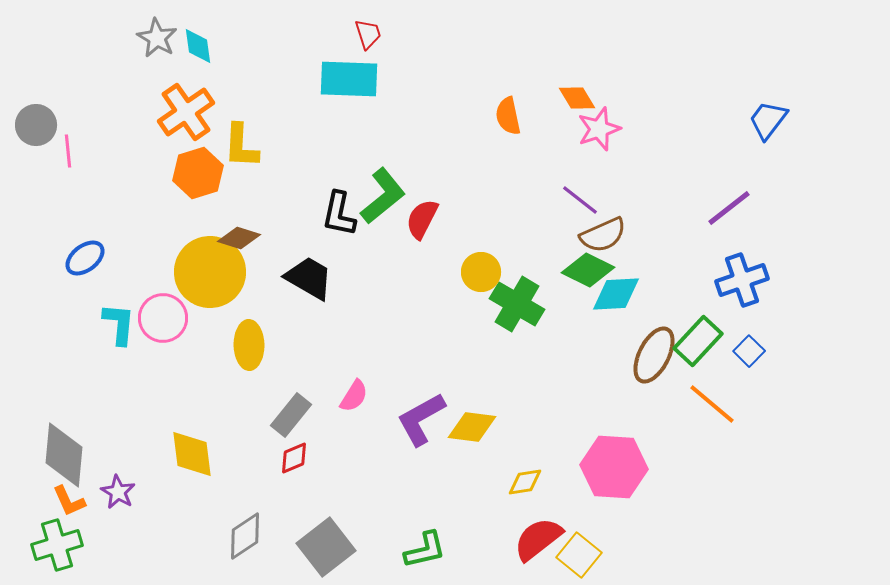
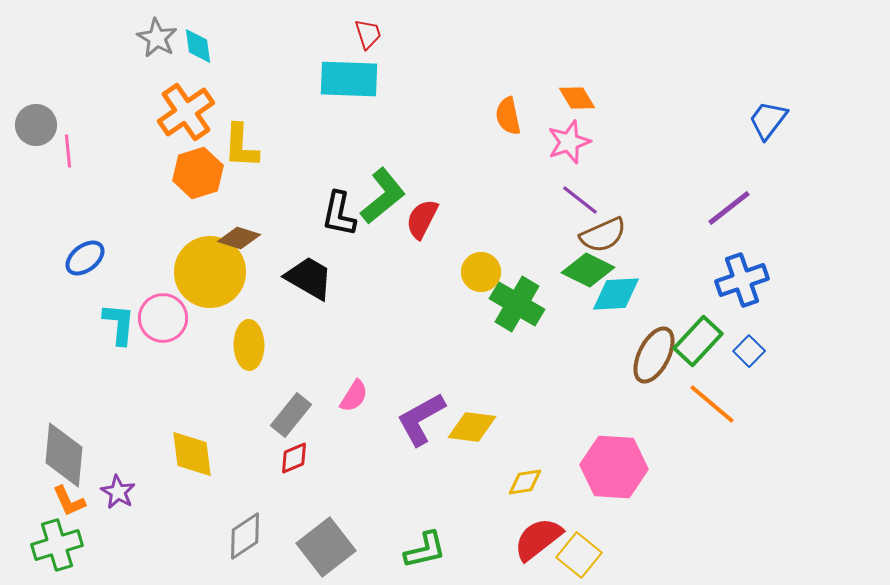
pink star at (599, 129): moved 30 px left, 13 px down
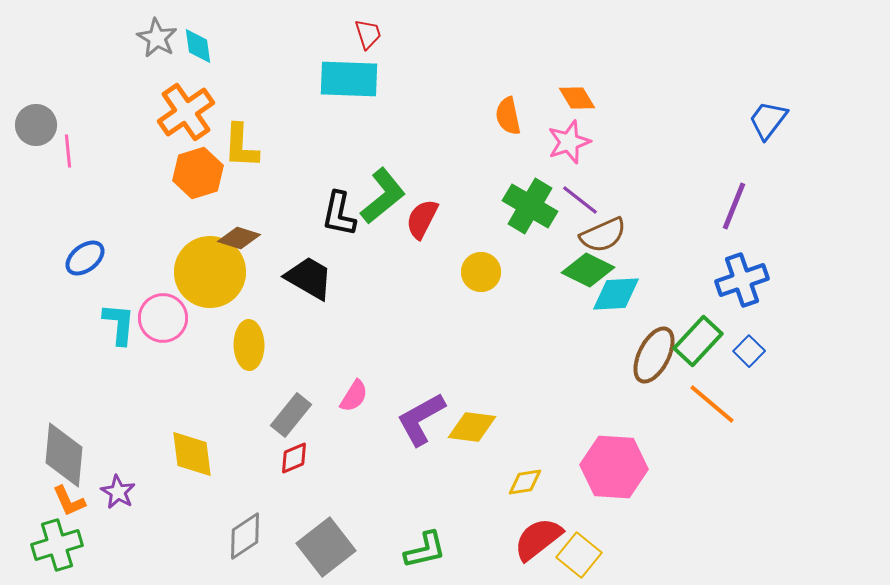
purple line at (729, 208): moved 5 px right, 2 px up; rotated 30 degrees counterclockwise
green cross at (517, 304): moved 13 px right, 98 px up
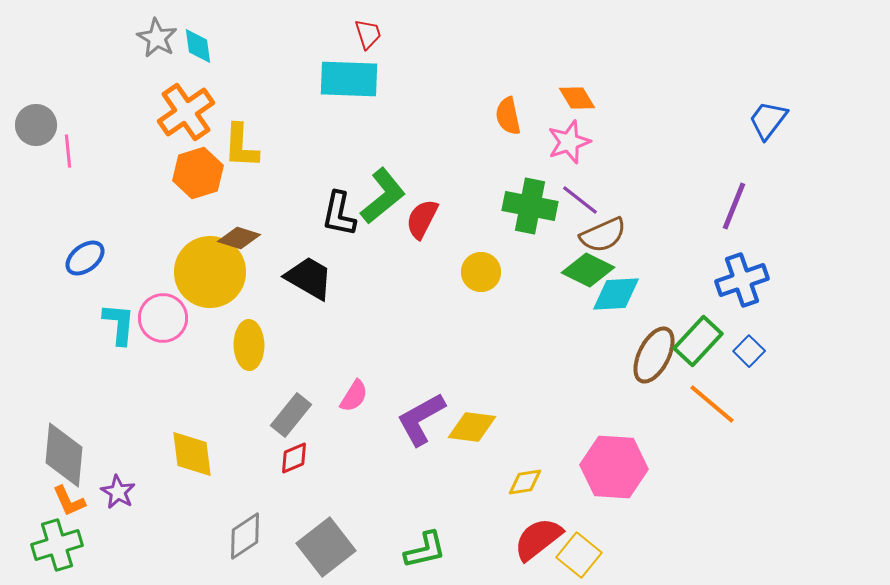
green cross at (530, 206): rotated 20 degrees counterclockwise
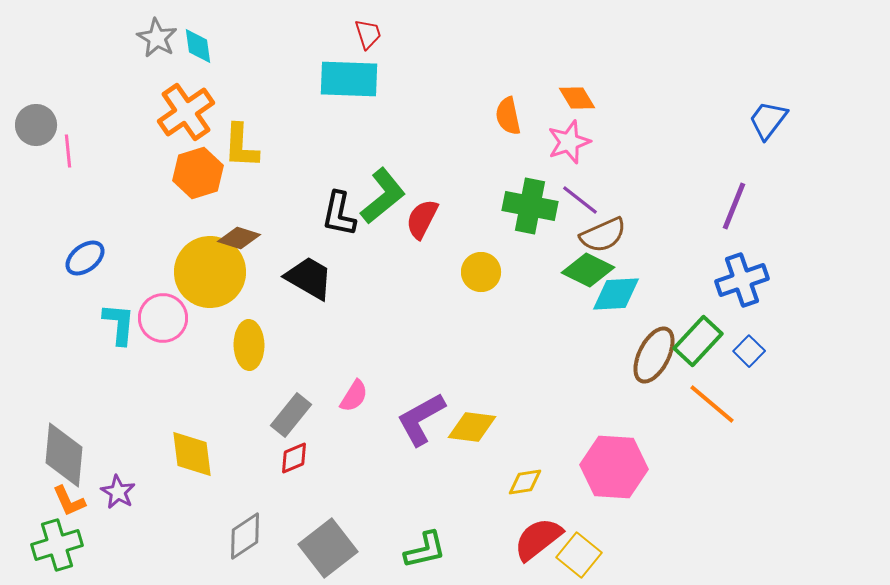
gray square at (326, 547): moved 2 px right, 1 px down
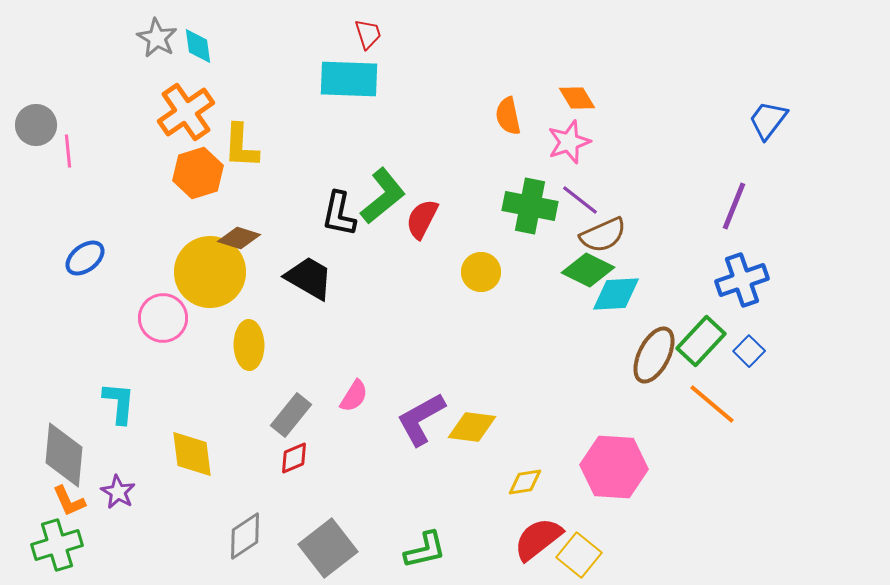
cyan L-shape at (119, 324): moved 79 px down
green rectangle at (698, 341): moved 3 px right
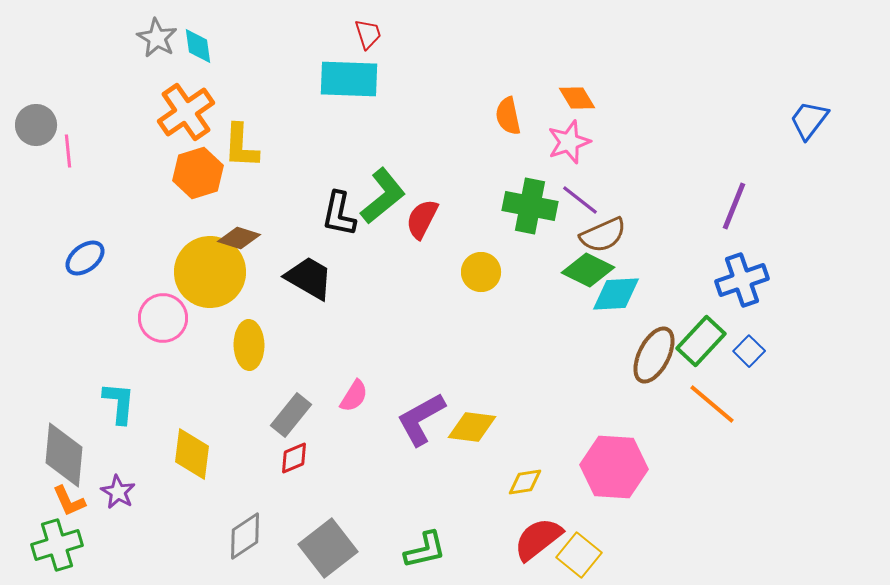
blue trapezoid at (768, 120): moved 41 px right
yellow diamond at (192, 454): rotated 14 degrees clockwise
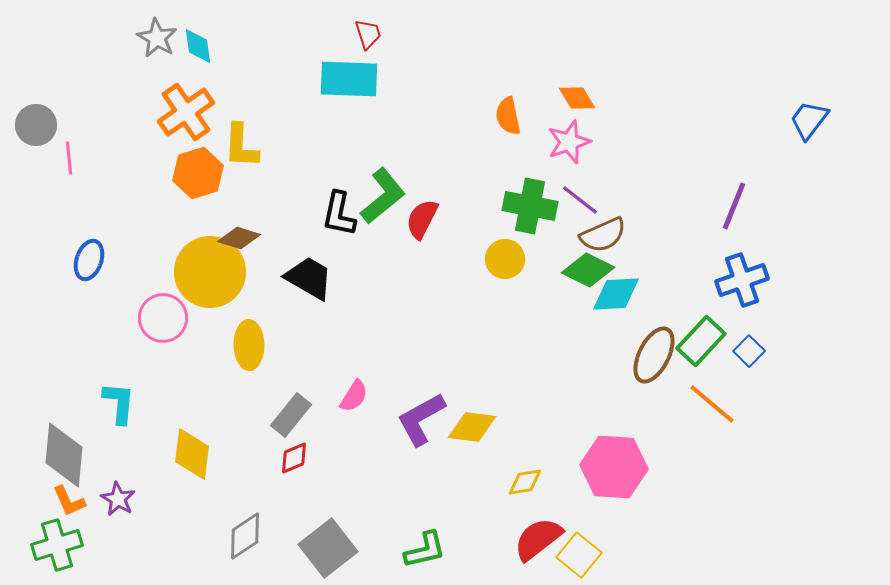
pink line at (68, 151): moved 1 px right, 7 px down
blue ellipse at (85, 258): moved 4 px right, 2 px down; rotated 33 degrees counterclockwise
yellow circle at (481, 272): moved 24 px right, 13 px up
purple star at (118, 492): moved 7 px down
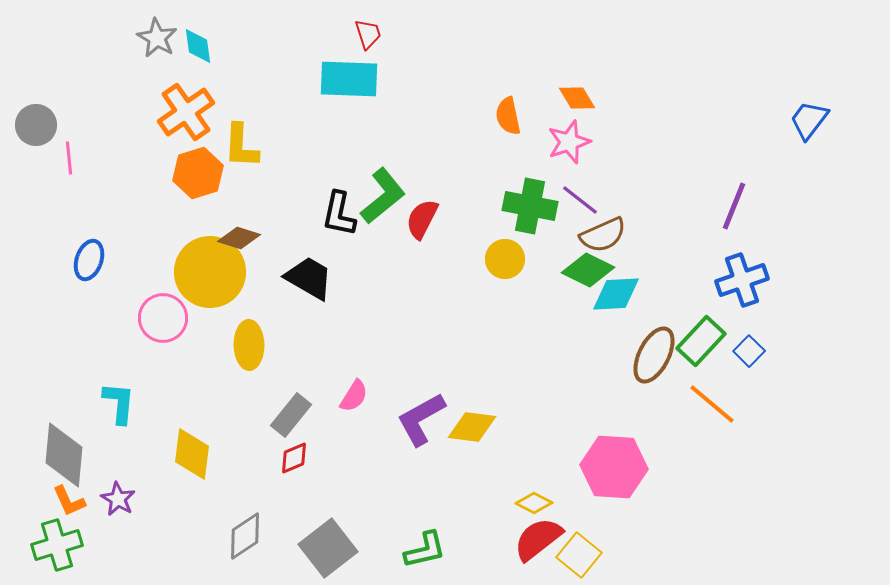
yellow diamond at (525, 482): moved 9 px right, 21 px down; rotated 36 degrees clockwise
